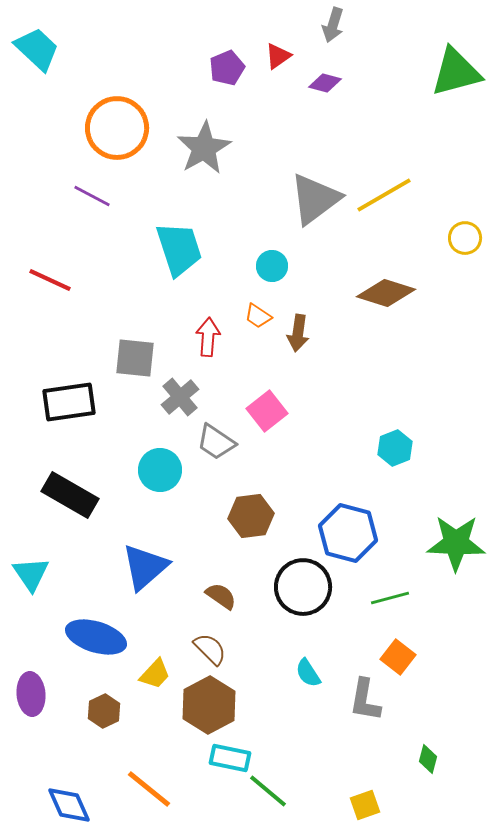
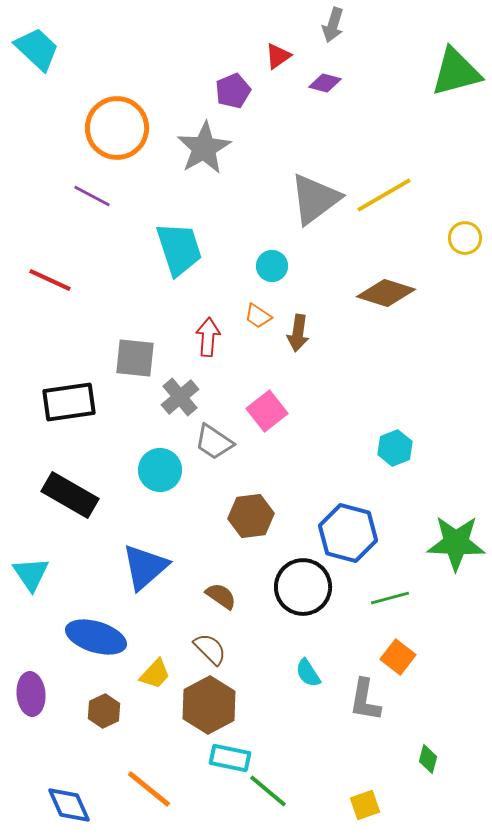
purple pentagon at (227, 68): moved 6 px right, 23 px down
gray trapezoid at (216, 442): moved 2 px left
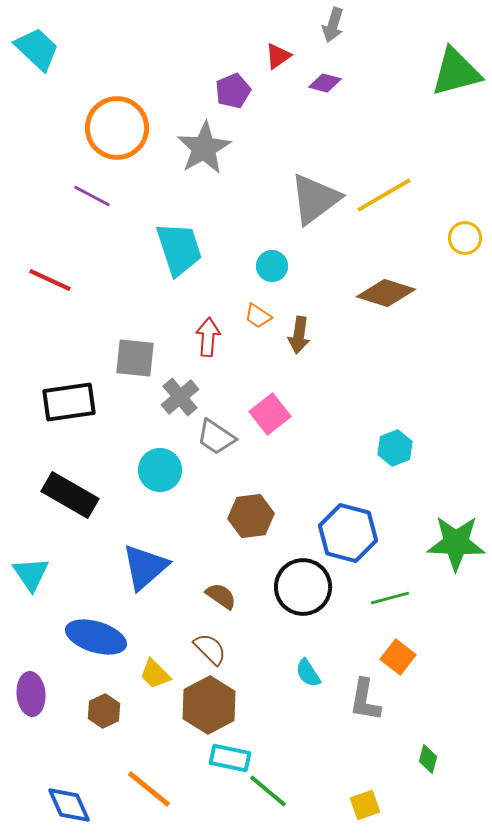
brown arrow at (298, 333): moved 1 px right, 2 px down
pink square at (267, 411): moved 3 px right, 3 px down
gray trapezoid at (214, 442): moved 2 px right, 5 px up
yellow trapezoid at (155, 674): rotated 92 degrees clockwise
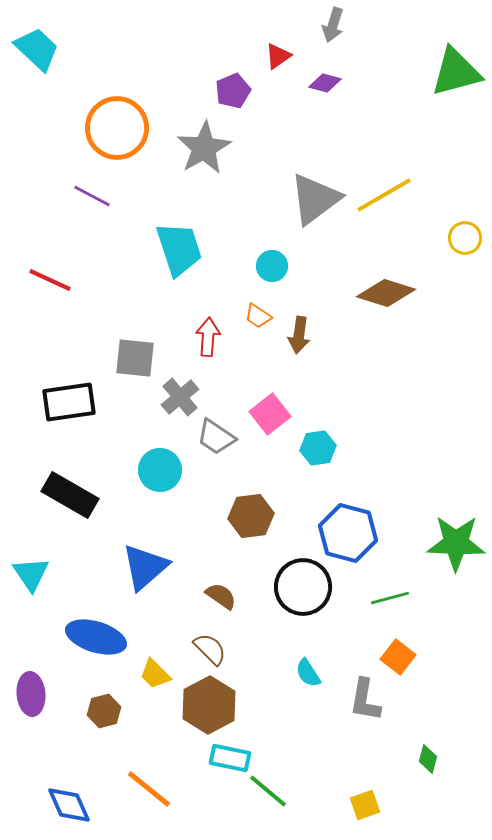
cyan hexagon at (395, 448): moved 77 px left; rotated 12 degrees clockwise
brown hexagon at (104, 711): rotated 12 degrees clockwise
